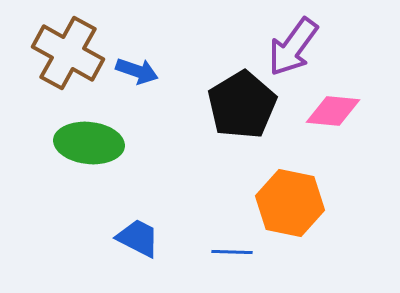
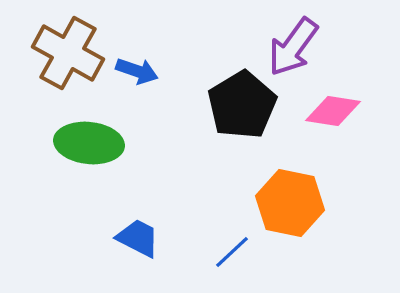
pink diamond: rotated 4 degrees clockwise
blue line: rotated 45 degrees counterclockwise
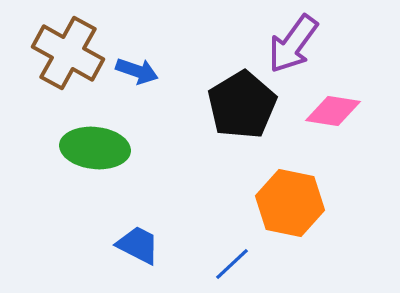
purple arrow: moved 3 px up
green ellipse: moved 6 px right, 5 px down
blue trapezoid: moved 7 px down
blue line: moved 12 px down
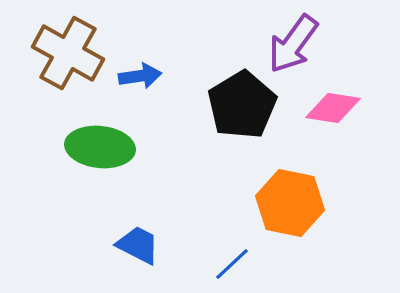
blue arrow: moved 3 px right, 5 px down; rotated 27 degrees counterclockwise
pink diamond: moved 3 px up
green ellipse: moved 5 px right, 1 px up
